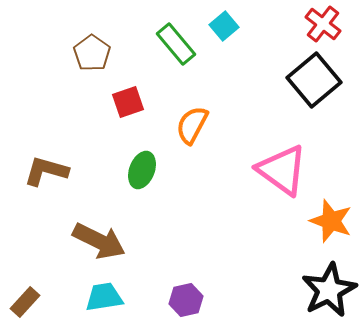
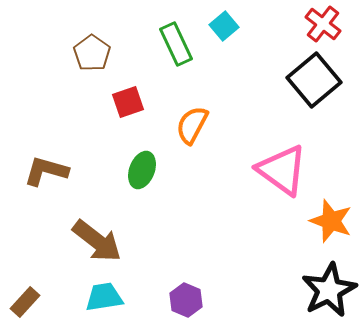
green rectangle: rotated 15 degrees clockwise
brown arrow: moved 2 px left; rotated 12 degrees clockwise
purple hexagon: rotated 24 degrees counterclockwise
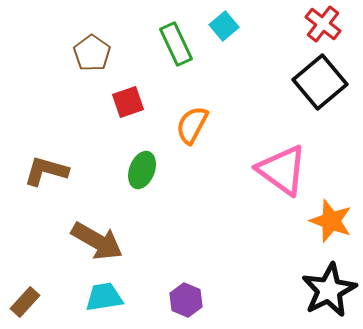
black square: moved 6 px right, 2 px down
brown arrow: rotated 8 degrees counterclockwise
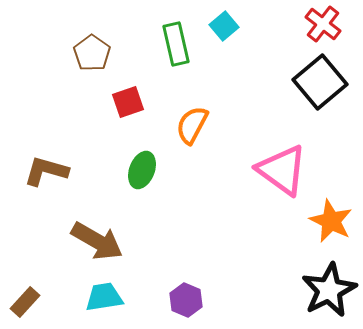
green rectangle: rotated 12 degrees clockwise
orange star: rotated 6 degrees clockwise
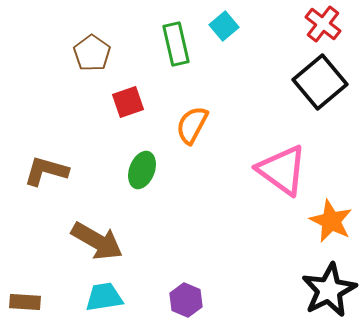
brown rectangle: rotated 52 degrees clockwise
